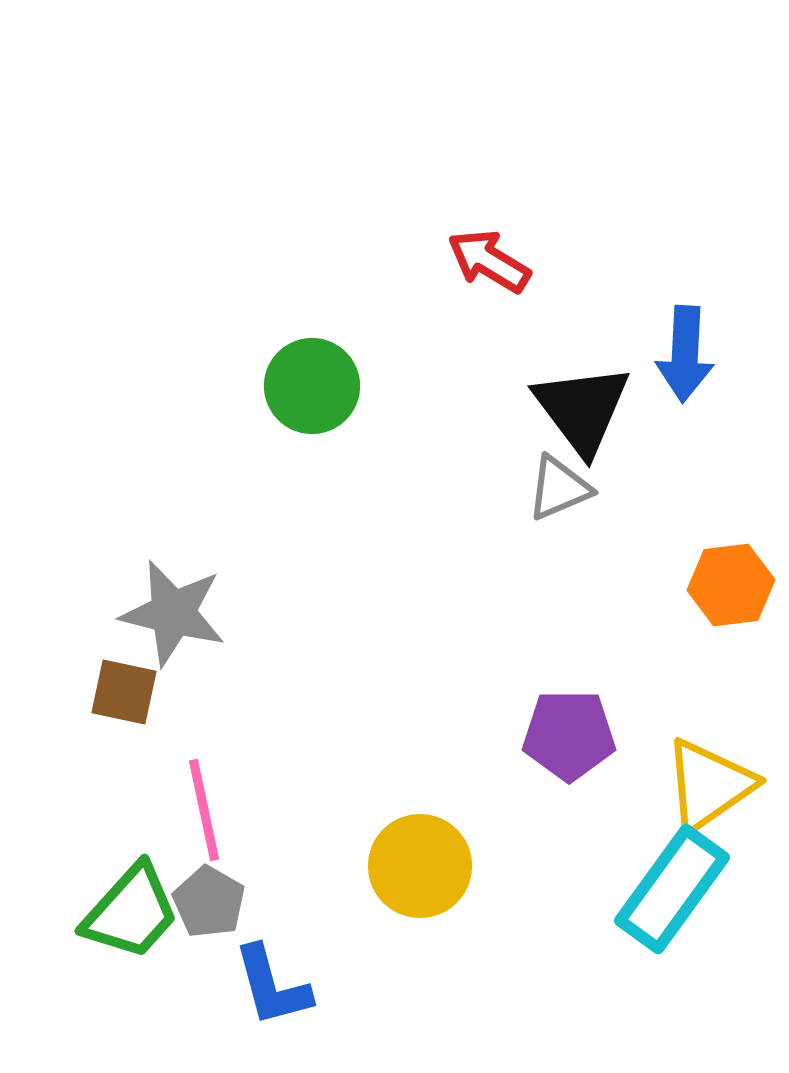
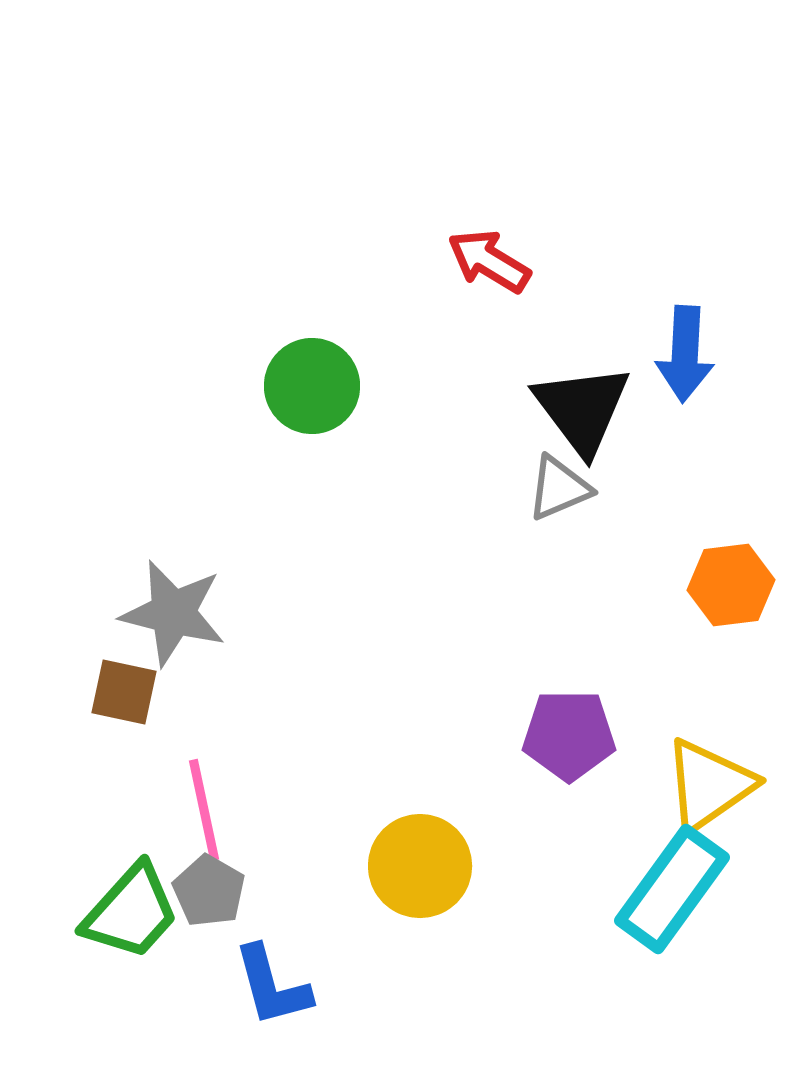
gray pentagon: moved 11 px up
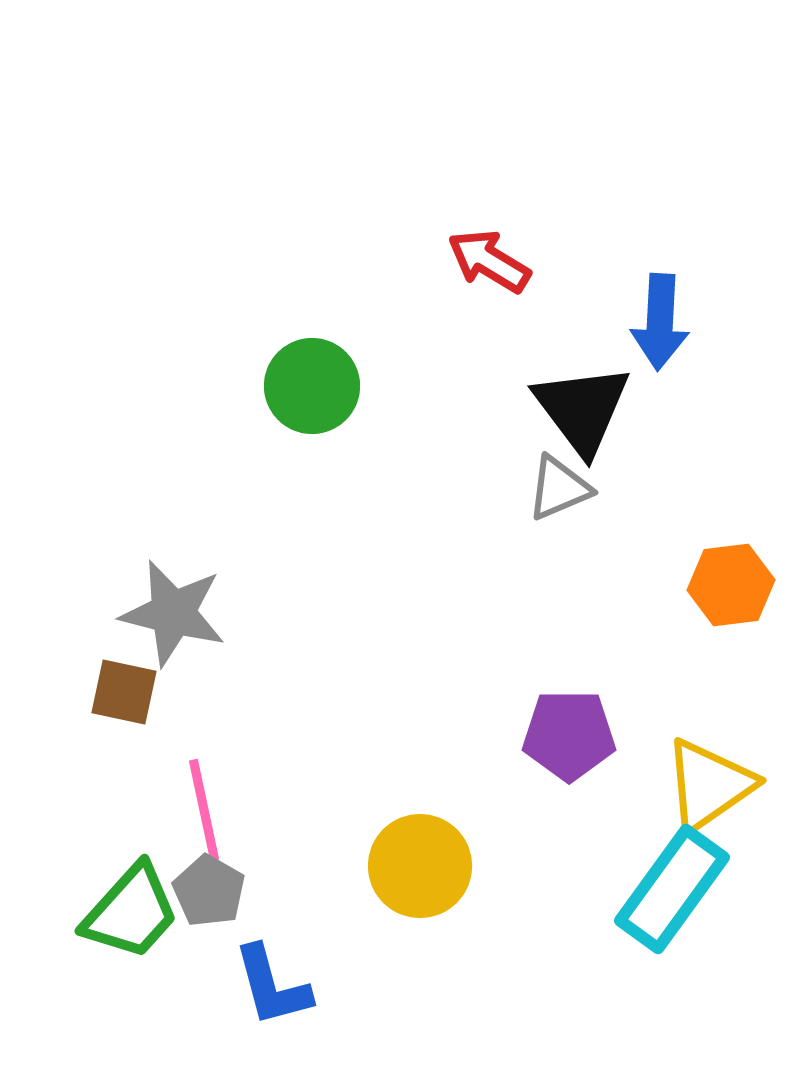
blue arrow: moved 25 px left, 32 px up
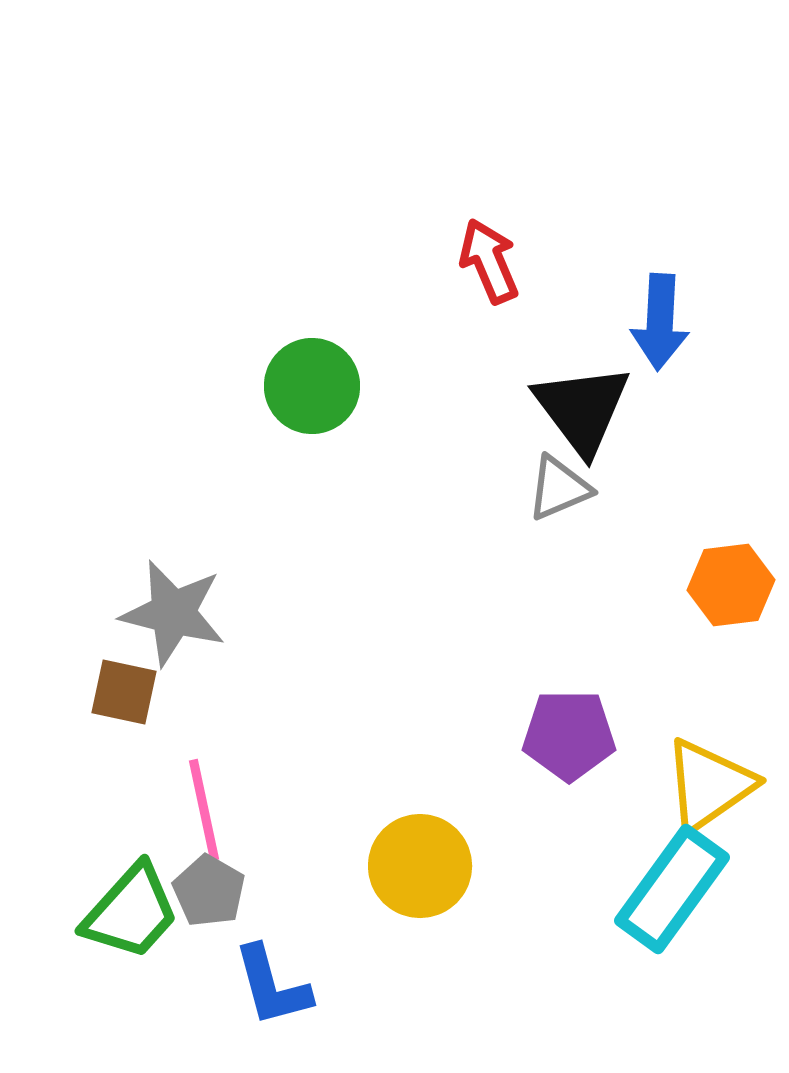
red arrow: rotated 36 degrees clockwise
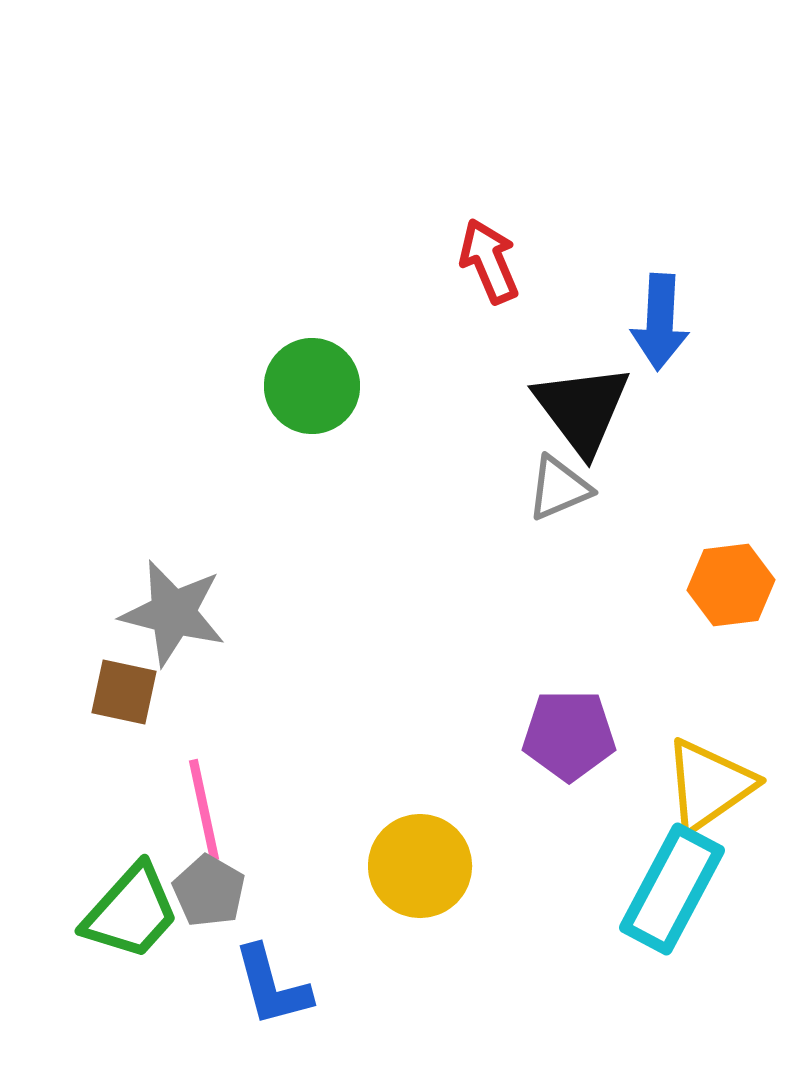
cyan rectangle: rotated 8 degrees counterclockwise
